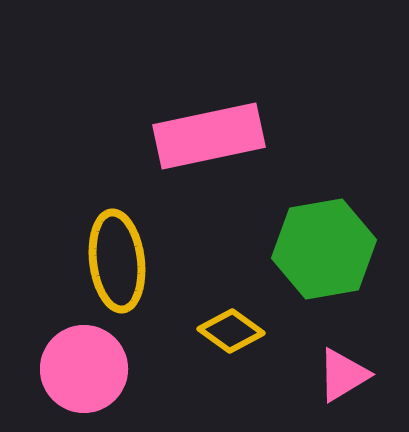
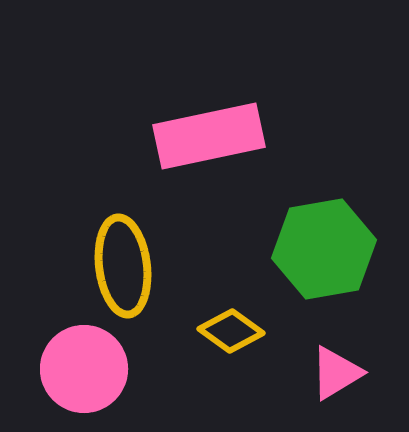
yellow ellipse: moved 6 px right, 5 px down
pink triangle: moved 7 px left, 2 px up
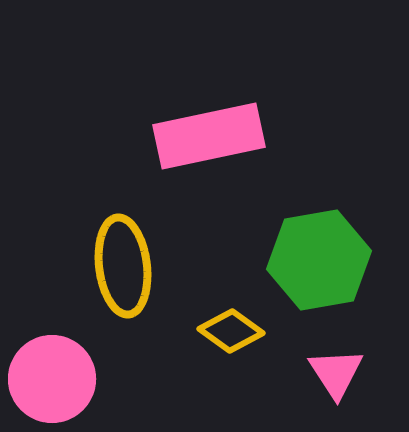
green hexagon: moved 5 px left, 11 px down
pink circle: moved 32 px left, 10 px down
pink triangle: rotated 32 degrees counterclockwise
